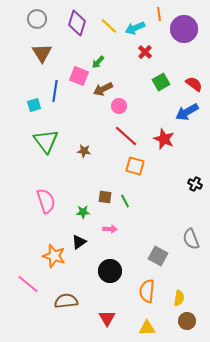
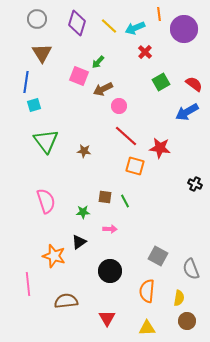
blue line: moved 29 px left, 9 px up
red star: moved 4 px left, 9 px down; rotated 15 degrees counterclockwise
gray semicircle: moved 30 px down
pink line: rotated 45 degrees clockwise
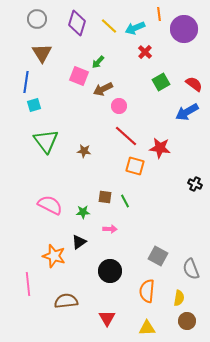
pink semicircle: moved 4 px right, 4 px down; rotated 45 degrees counterclockwise
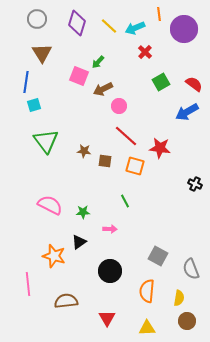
brown square: moved 36 px up
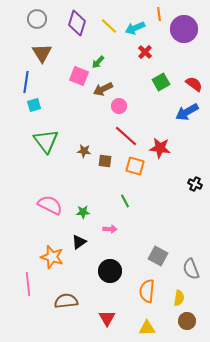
orange star: moved 2 px left, 1 px down
